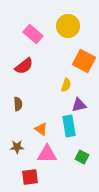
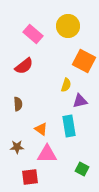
purple triangle: moved 1 px right, 4 px up
green square: moved 12 px down
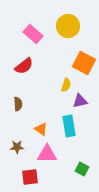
orange square: moved 2 px down
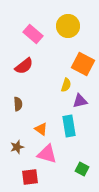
orange square: moved 1 px left, 1 px down
brown star: rotated 16 degrees counterclockwise
pink triangle: rotated 15 degrees clockwise
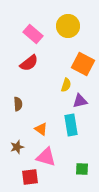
red semicircle: moved 5 px right, 3 px up
cyan rectangle: moved 2 px right, 1 px up
pink triangle: moved 1 px left, 3 px down
green square: rotated 24 degrees counterclockwise
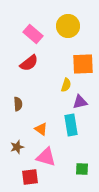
orange square: rotated 30 degrees counterclockwise
purple triangle: moved 1 px down
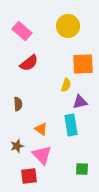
pink rectangle: moved 11 px left, 3 px up
brown star: moved 1 px up
pink triangle: moved 4 px left, 2 px up; rotated 30 degrees clockwise
red square: moved 1 px left, 1 px up
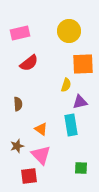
yellow circle: moved 1 px right, 5 px down
pink rectangle: moved 2 px left, 2 px down; rotated 54 degrees counterclockwise
pink triangle: moved 1 px left
green square: moved 1 px left, 1 px up
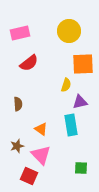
red square: rotated 30 degrees clockwise
